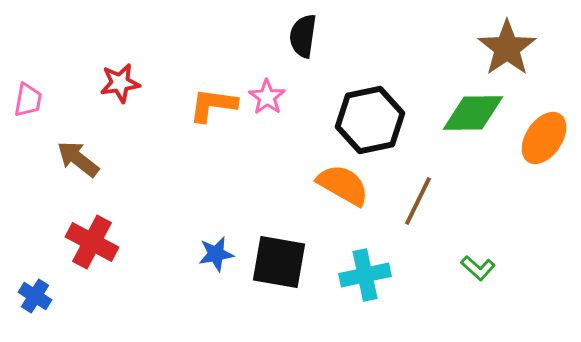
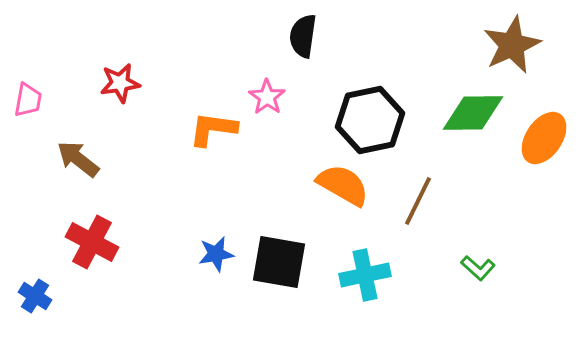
brown star: moved 5 px right, 3 px up; rotated 10 degrees clockwise
orange L-shape: moved 24 px down
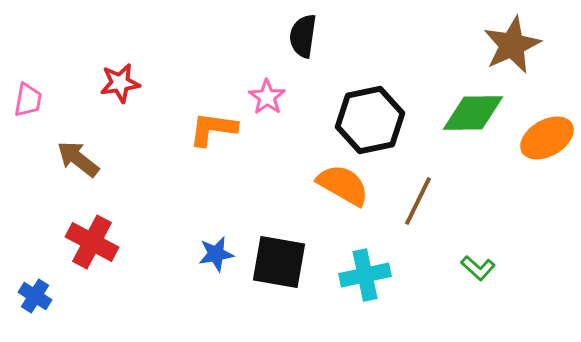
orange ellipse: moved 3 px right; rotated 26 degrees clockwise
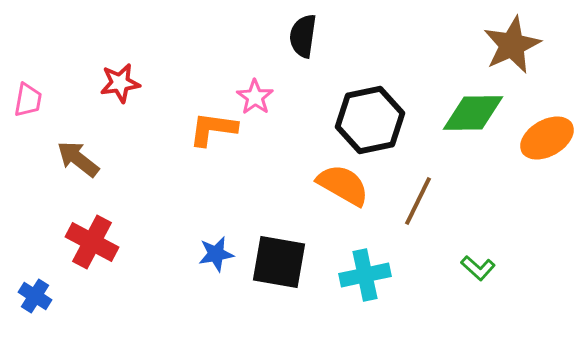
pink star: moved 12 px left
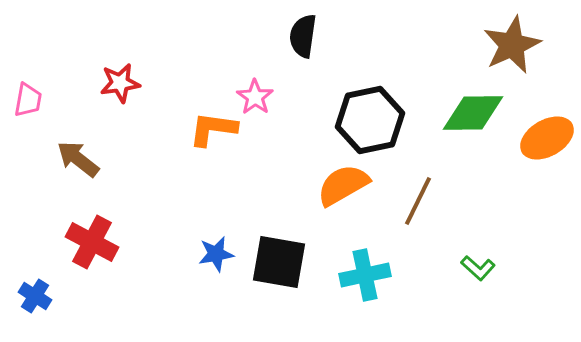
orange semicircle: rotated 60 degrees counterclockwise
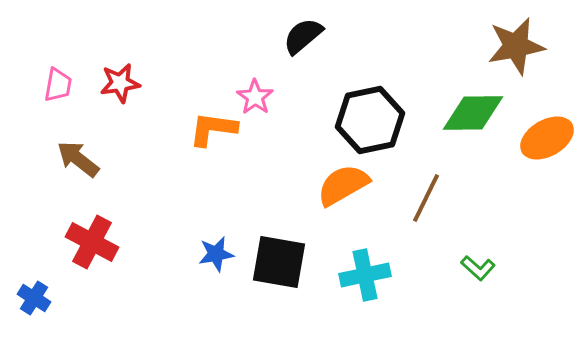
black semicircle: rotated 42 degrees clockwise
brown star: moved 4 px right, 1 px down; rotated 14 degrees clockwise
pink trapezoid: moved 30 px right, 15 px up
brown line: moved 8 px right, 3 px up
blue cross: moved 1 px left, 2 px down
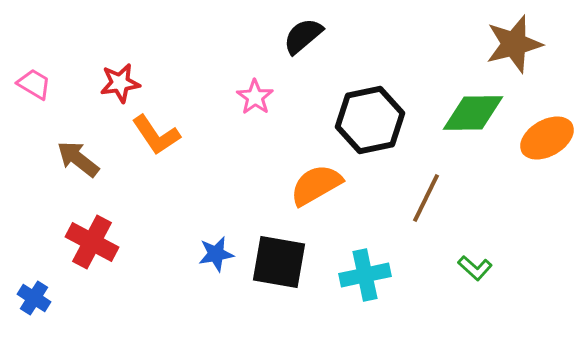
brown star: moved 2 px left, 2 px up; rotated 4 degrees counterclockwise
pink trapezoid: moved 24 px left, 1 px up; rotated 69 degrees counterclockwise
orange L-shape: moved 57 px left, 6 px down; rotated 132 degrees counterclockwise
orange semicircle: moved 27 px left
green L-shape: moved 3 px left
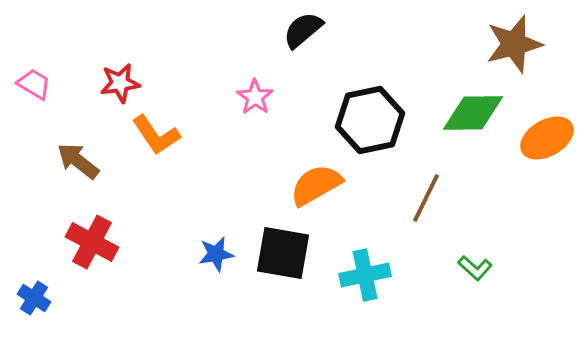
black semicircle: moved 6 px up
brown arrow: moved 2 px down
black square: moved 4 px right, 9 px up
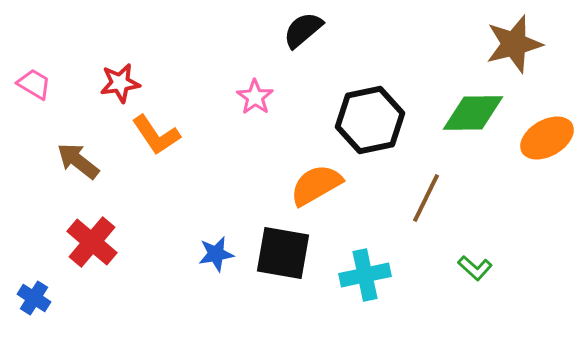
red cross: rotated 12 degrees clockwise
